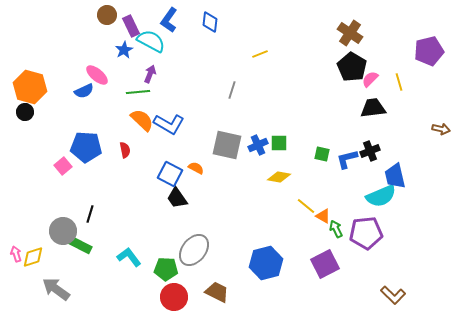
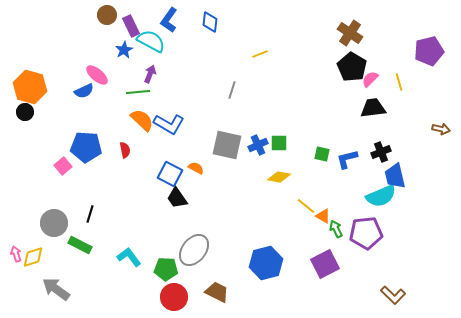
black cross at (370, 151): moved 11 px right, 1 px down
gray circle at (63, 231): moved 9 px left, 8 px up
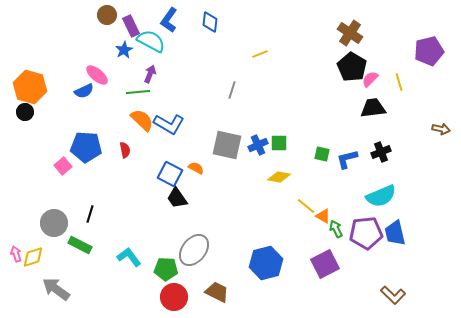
blue trapezoid at (395, 176): moved 57 px down
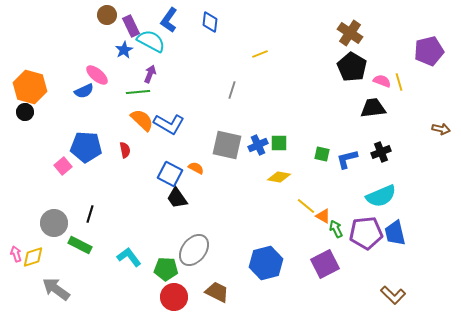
pink semicircle at (370, 79): moved 12 px right, 2 px down; rotated 66 degrees clockwise
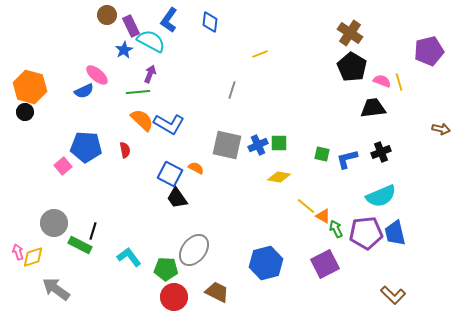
black line at (90, 214): moved 3 px right, 17 px down
pink arrow at (16, 254): moved 2 px right, 2 px up
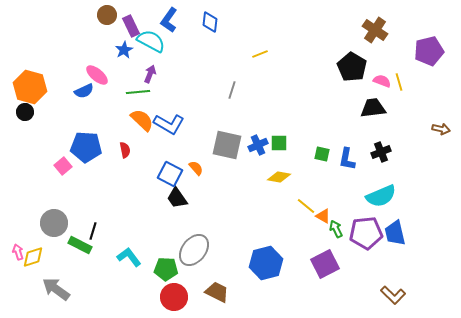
brown cross at (350, 33): moved 25 px right, 3 px up
blue L-shape at (347, 159): rotated 65 degrees counterclockwise
orange semicircle at (196, 168): rotated 21 degrees clockwise
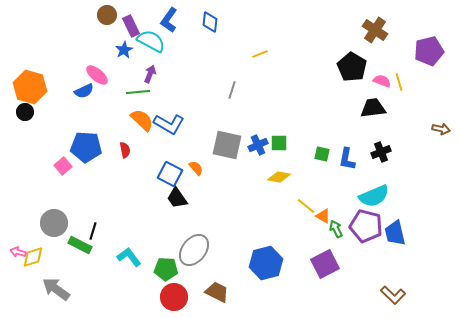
cyan semicircle at (381, 196): moved 7 px left
purple pentagon at (366, 233): moved 7 px up; rotated 20 degrees clockwise
pink arrow at (18, 252): rotated 56 degrees counterclockwise
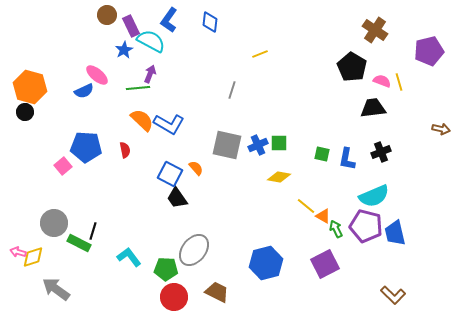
green line at (138, 92): moved 4 px up
green rectangle at (80, 245): moved 1 px left, 2 px up
